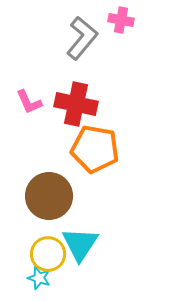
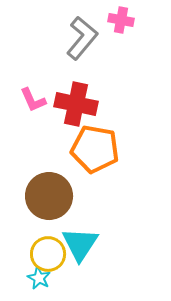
pink L-shape: moved 4 px right, 2 px up
cyan star: rotated 10 degrees clockwise
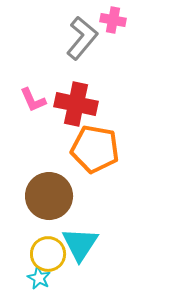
pink cross: moved 8 px left
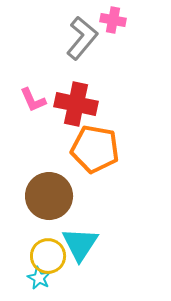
yellow circle: moved 2 px down
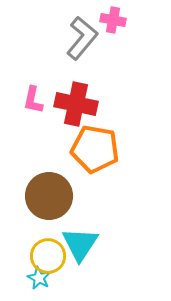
pink L-shape: rotated 36 degrees clockwise
